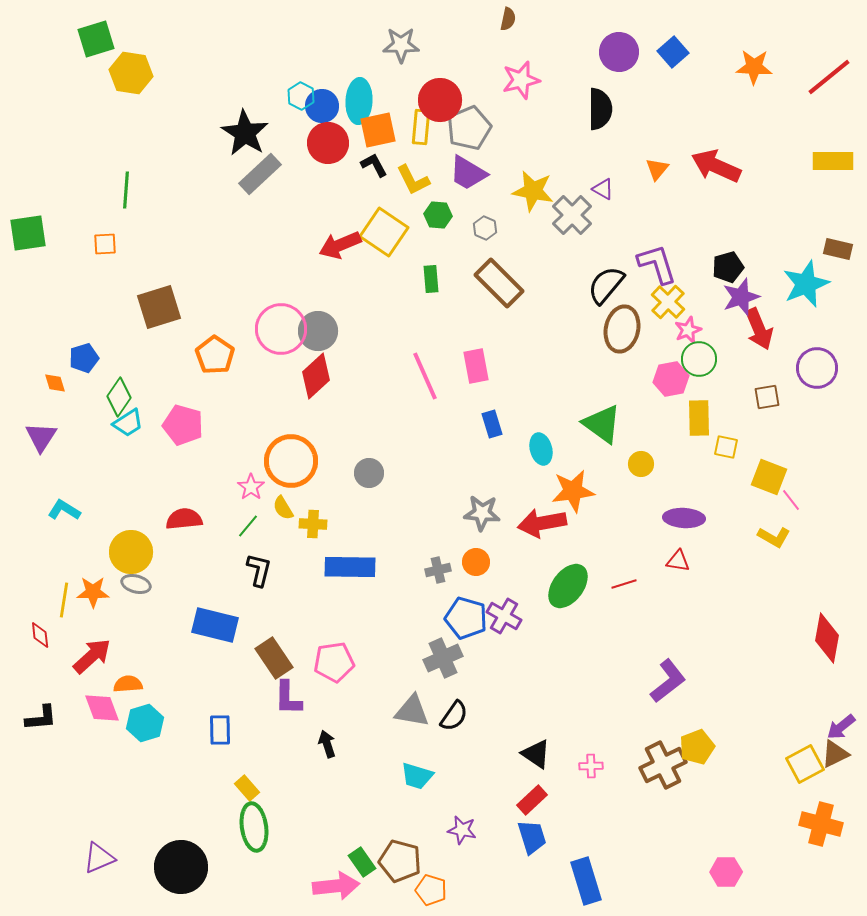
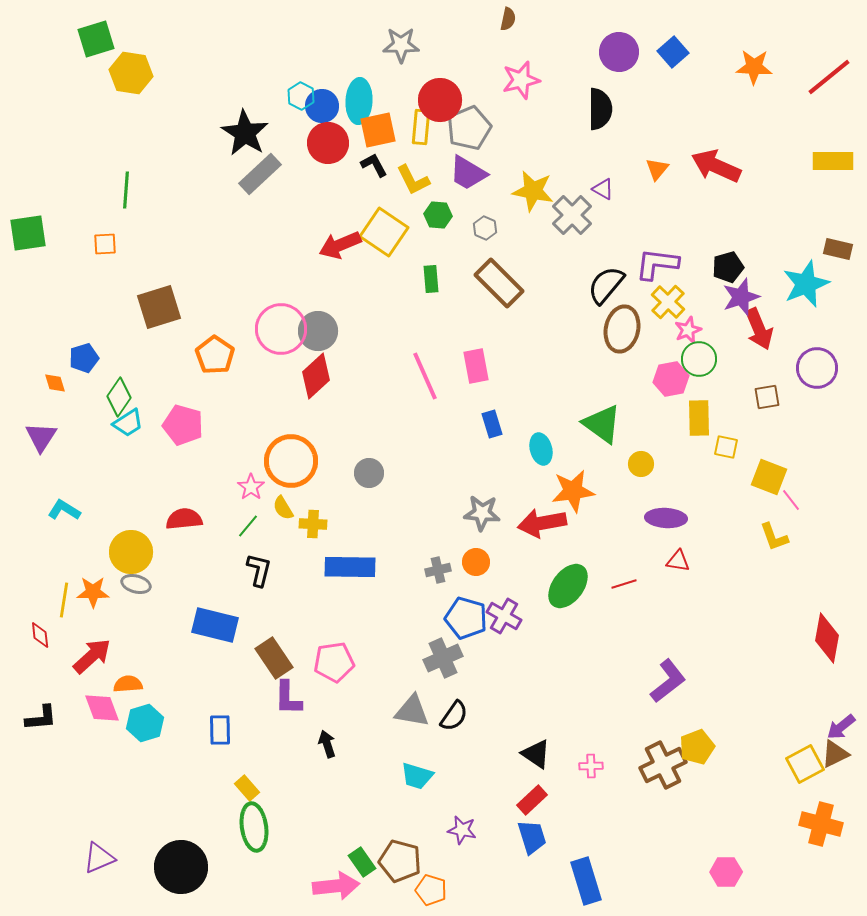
purple L-shape at (657, 264): rotated 66 degrees counterclockwise
purple ellipse at (684, 518): moved 18 px left
yellow L-shape at (774, 537): rotated 40 degrees clockwise
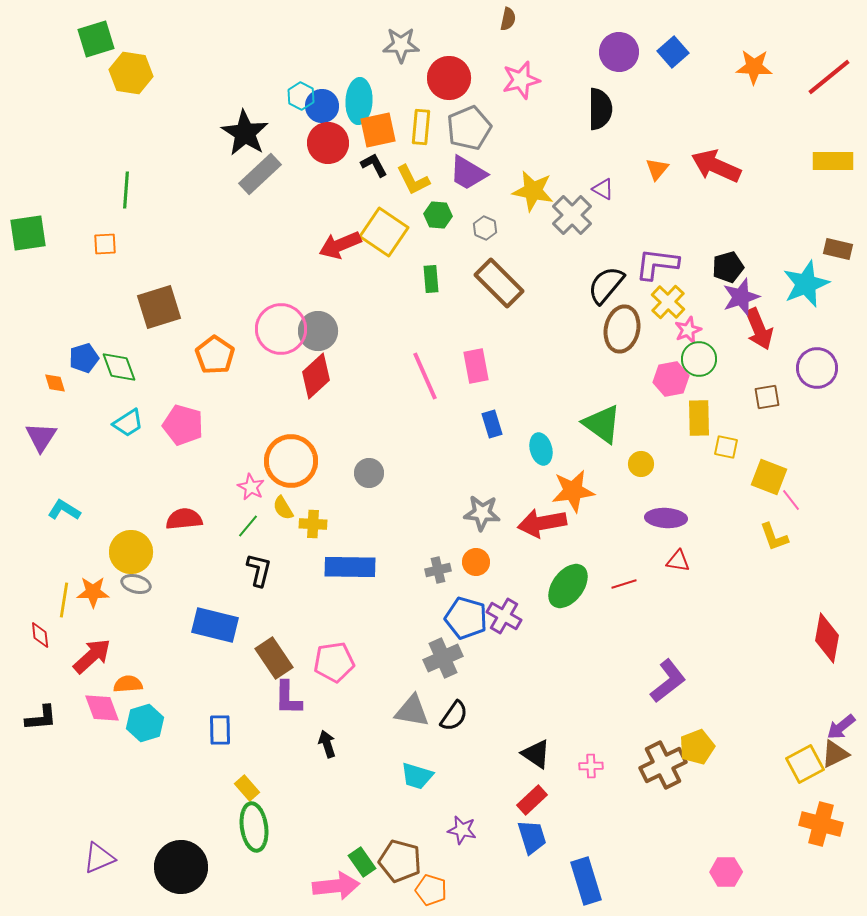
red circle at (440, 100): moved 9 px right, 22 px up
green diamond at (119, 397): moved 30 px up; rotated 54 degrees counterclockwise
pink star at (251, 487): rotated 8 degrees counterclockwise
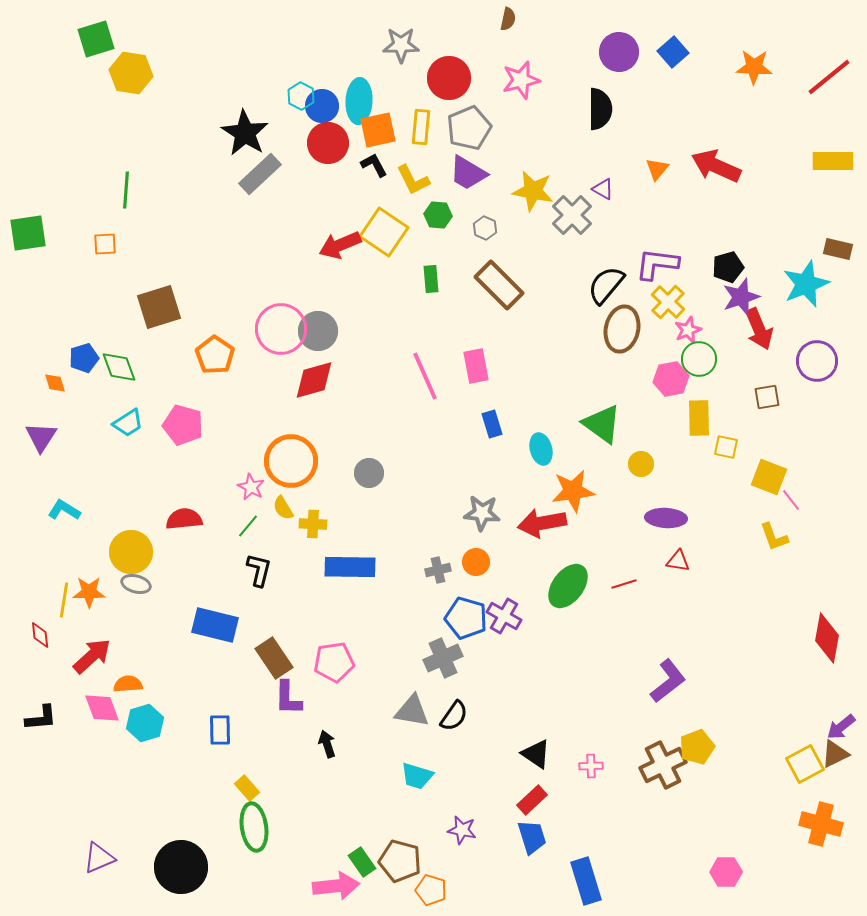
brown rectangle at (499, 283): moved 2 px down
purple circle at (817, 368): moved 7 px up
red diamond at (316, 376): moved 2 px left, 4 px down; rotated 27 degrees clockwise
orange star at (93, 592): moved 4 px left
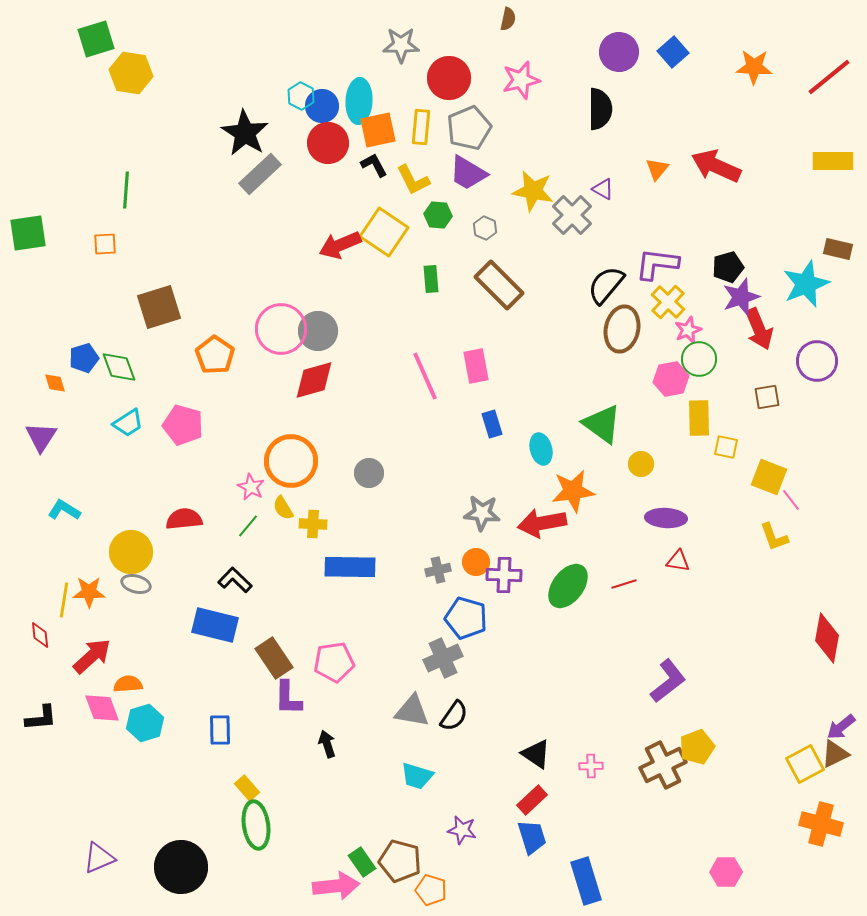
black L-shape at (259, 570): moved 24 px left, 10 px down; rotated 60 degrees counterclockwise
purple cross at (504, 616): moved 41 px up; rotated 28 degrees counterclockwise
green ellipse at (254, 827): moved 2 px right, 2 px up
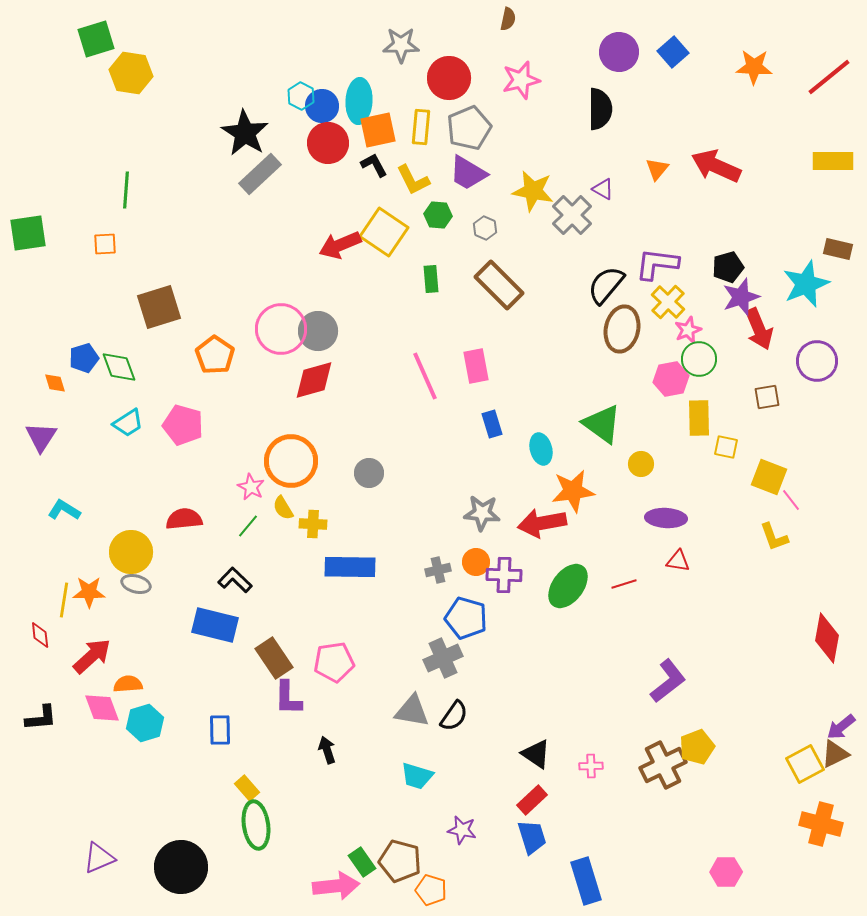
black arrow at (327, 744): moved 6 px down
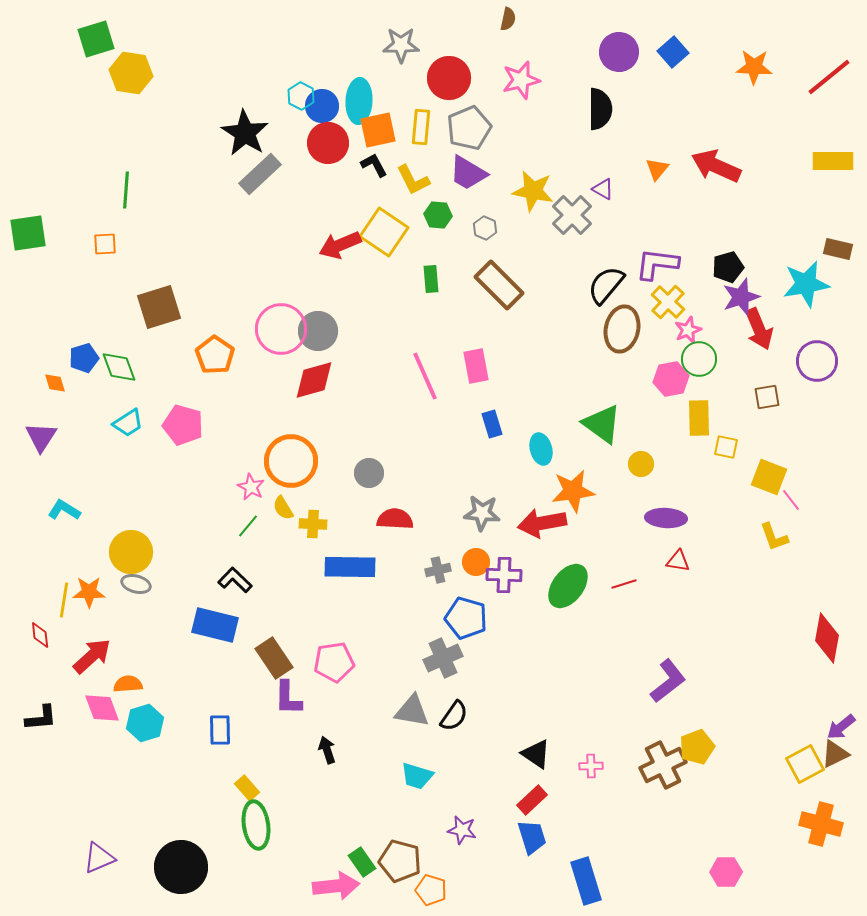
cyan star at (806, 284): rotated 12 degrees clockwise
red semicircle at (184, 519): moved 211 px right; rotated 9 degrees clockwise
